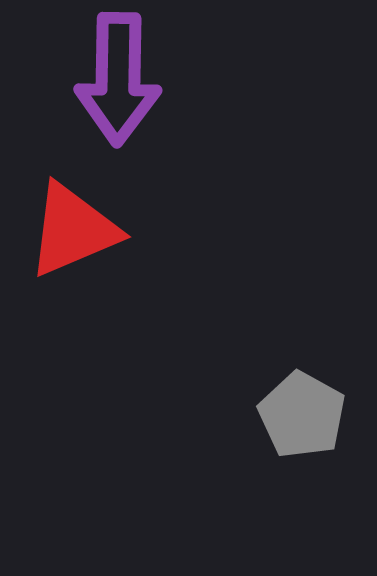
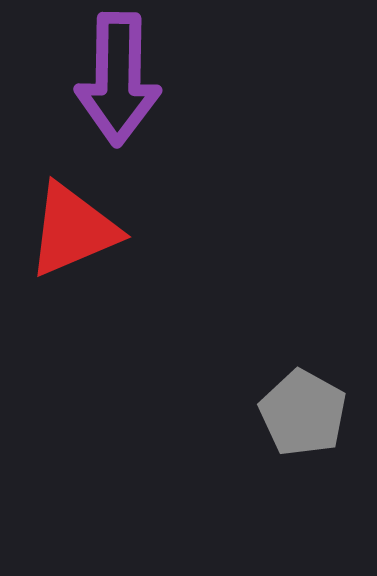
gray pentagon: moved 1 px right, 2 px up
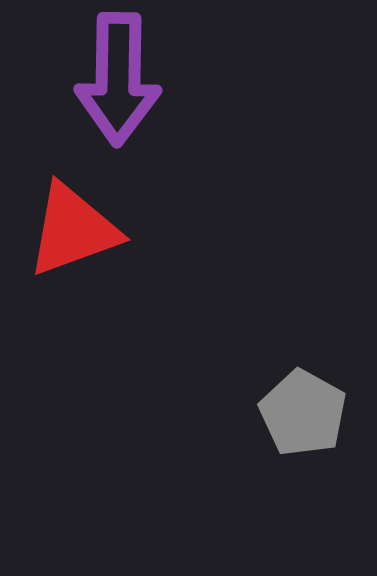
red triangle: rotated 3 degrees clockwise
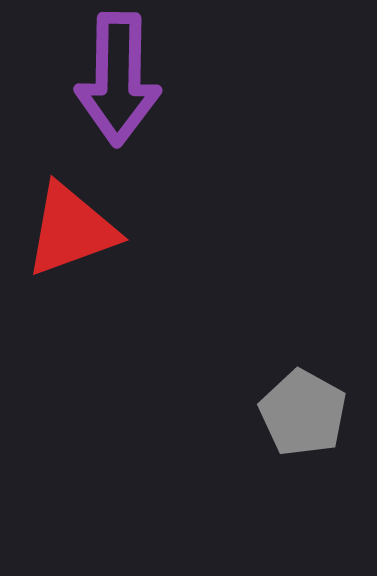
red triangle: moved 2 px left
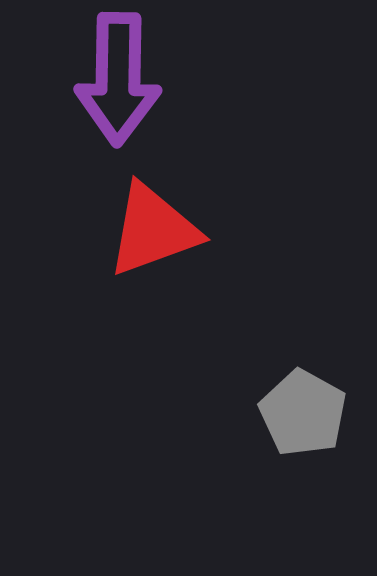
red triangle: moved 82 px right
